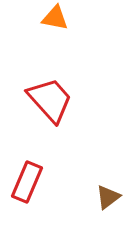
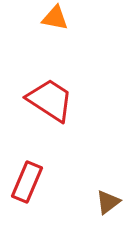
red trapezoid: rotated 15 degrees counterclockwise
brown triangle: moved 5 px down
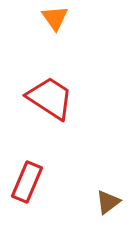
orange triangle: rotated 44 degrees clockwise
red trapezoid: moved 2 px up
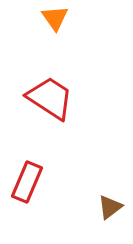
brown triangle: moved 2 px right, 5 px down
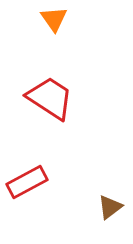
orange triangle: moved 1 px left, 1 px down
red rectangle: rotated 39 degrees clockwise
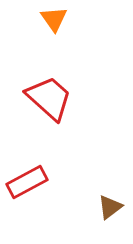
red trapezoid: moved 1 px left; rotated 9 degrees clockwise
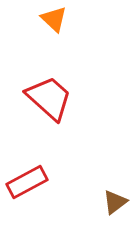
orange triangle: rotated 12 degrees counterclockwise
brown triangle: moved 5 px right, 5 px up
